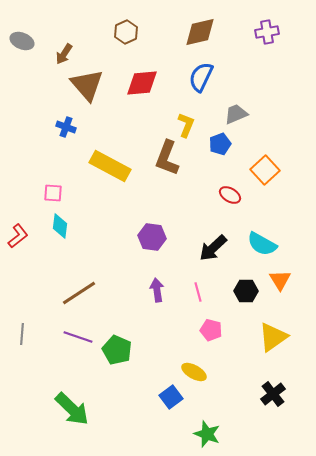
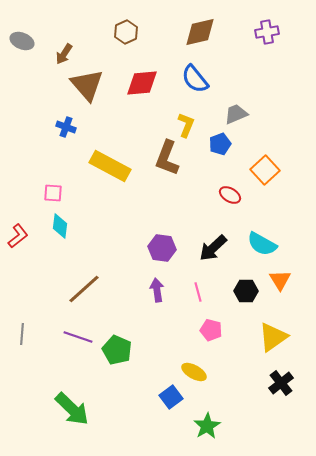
blue semicircle: moved 6 px left, 2 px down; rotated 64 degrees counterclockwise
purple hexagon: moved 10 px right, 11 px down
brown line: moved 5 px right, 4 px up; rotated 9 degrees counterclockwise
black cross: moved 8 px right, 11 px up
green star: moved 8 px up; rotated 20 degrees clockwise
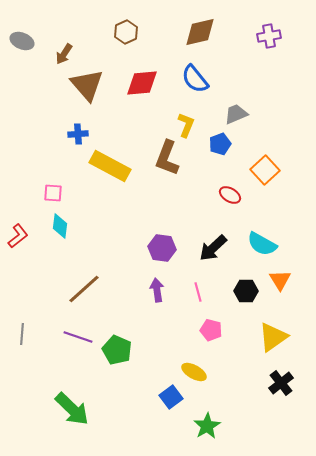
purple cross: moved 2 px right, 4 px down
blue cross: moved 12 px right, 7 px down; rotated 24 degrees counterclockwise
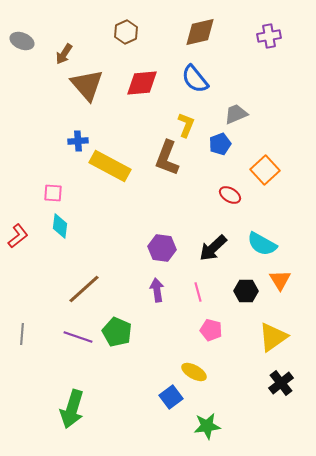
blue cross: moved 7 px down
green pentagon: moved 18 px up
green arrow: rotated 63 degrees clockwise
green star: rotated 24 degrees clockwise
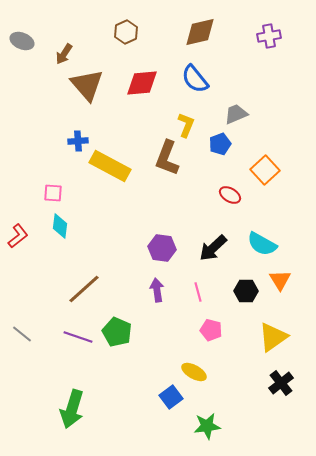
gray line: rotated 55 degrees counterclockwise
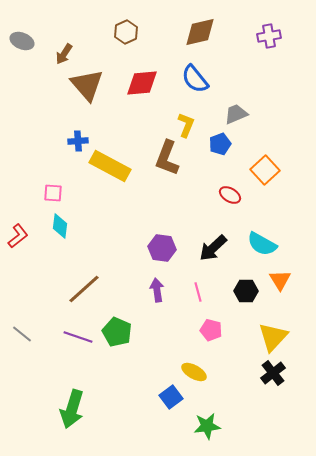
yellow triangle: rotated 12 degrees counterclockwise
black cross: moved 8 px left, 10 px up
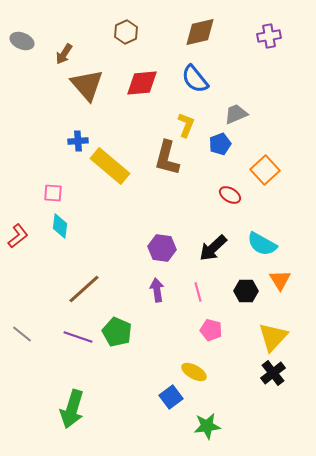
brown L-shape: rotated 6 degrees counterclockwise
yellow rectangle: rotated 12 degrees clockwise
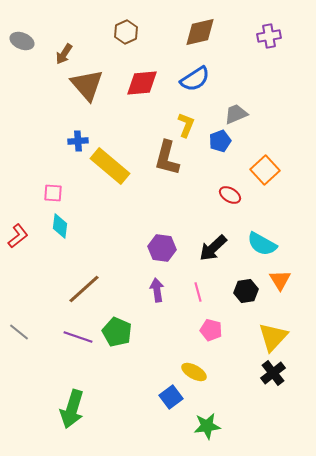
blue semicircle: rotated 84 degrees counterclockwise
blue pentagon: moved 3 px up
black hexagon: rotated 10 degrees counterclockwise
gray line: moved 3 px left, 2 px up
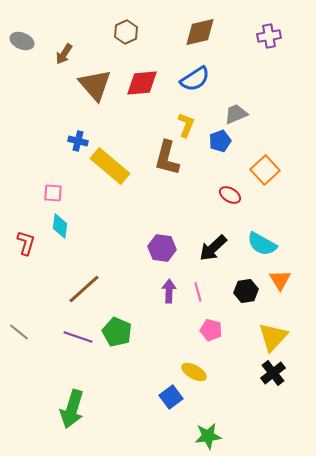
brown triangle: moved 8 px right
blue cross: rotated 18 degrees clockwise
red L-shape: moved 8 px right, 7 px down; rotated 35 degrees counterclockwise
purple arrow: moved 12 px right, 1 px down; rotated 10 degrees clockwise
green star: moved 1 px right, 10 px down
